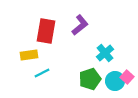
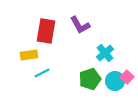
purple L-shape: rotated 100 degrees clockwise
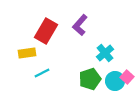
purple L-shape: rotated 70 degrees clockwise
red rectangle: rotated 20 degrees clockwise
yellow rectangle: moved 2 px left, 2 px up
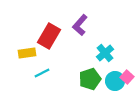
red rectangle: moved 3 px right, 5 px down
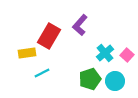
pink square: moved 22 px up
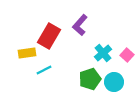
cyan cross: moved 2 px left
cyan line: moved 2 px right, 3 px up
cyan circle: moved 1 px left, 1 px down
